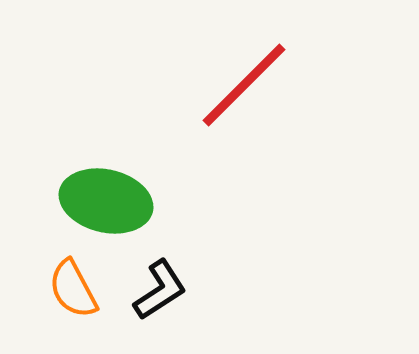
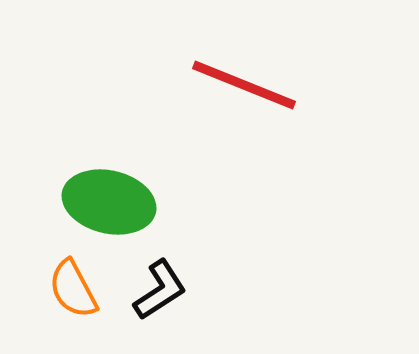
red line: rotated 67 degrees clockwise
green ellipse: moved 3 px right, 1 px down
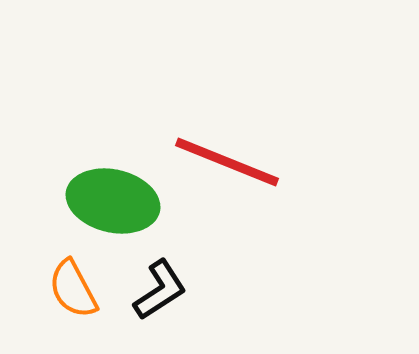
red line: moved 17 px left, 77 px down
green ellipse: moved 4 px right, 1 px up
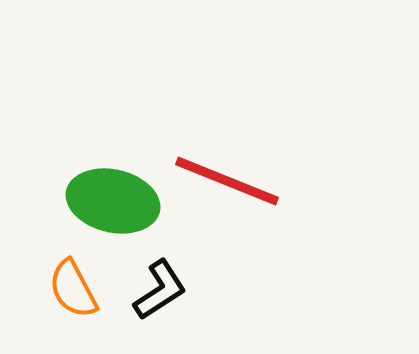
red line: moved 19 px down
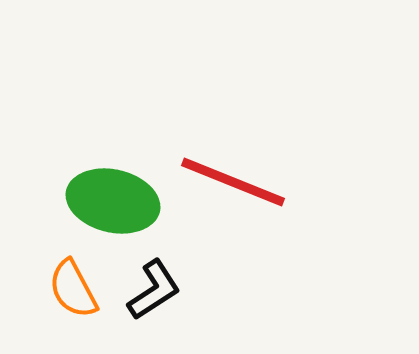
red line: moved 6 px right, 1 px down
black L-shape: moved 6 px left
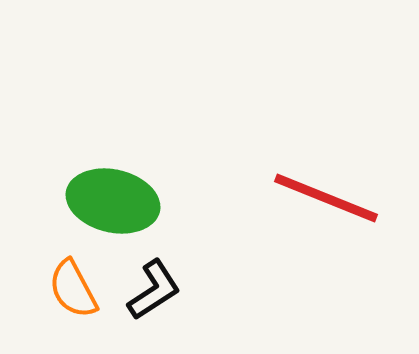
red line: moved 93 px right, 16 px down
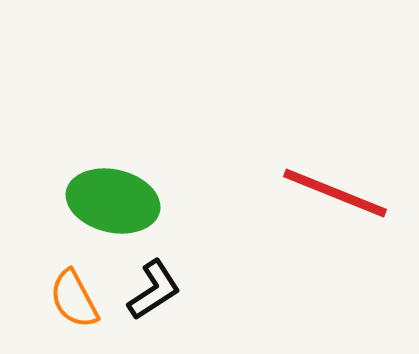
red line: moved 9 px right, 5 px up
orange semicircle: moved 1 px right, 10 px down
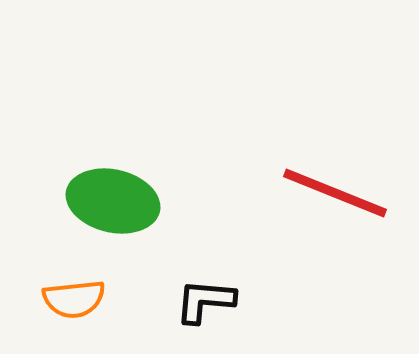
black L-shape: moved 51 px right, 11 px down; rotated 142 degrees counterclockwise
orange semicircle: rotated 68 degrees counterclockwise
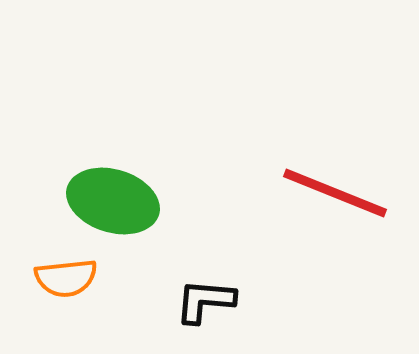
green ellipse: rotated 4 degrees clockwise
orange semicircle: moved 8 px left, 21 px up
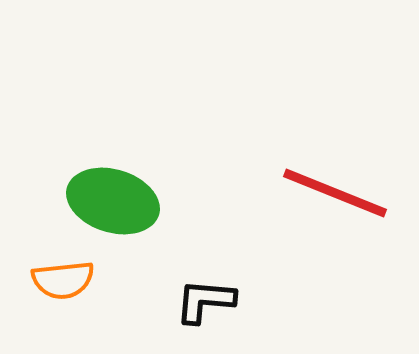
orange semicircle: moved 3 px left, 2 px down
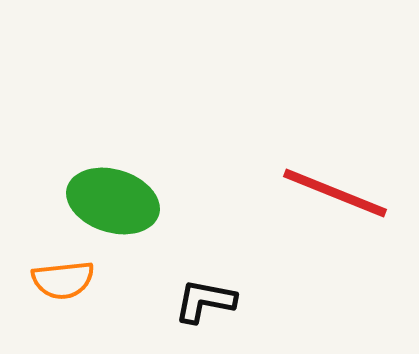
black L-shape: rotated 6 degrees clockwise
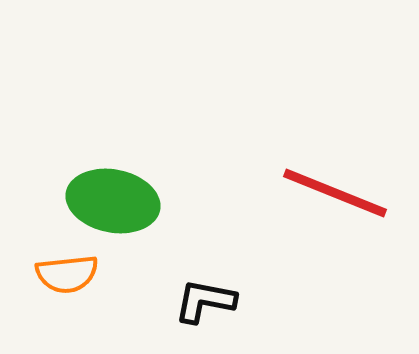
green ellipse: rotated 6 degrees counterclockwise
orange semicircle: moved 4 px right, 6 px up
